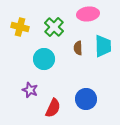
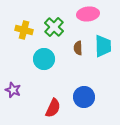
yellow cross: moved 4 px right, 3 px down
purple star: moved 17 px left
blue circle: moved 2 px left, 2 px up
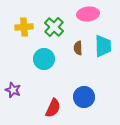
yellow cross: moved 3 px up; rotated 18 degrees counterclockwise
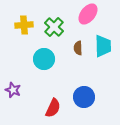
pink ellipse: rotated 45 degrees counterclockwise
yellow cross: moved 2 px up
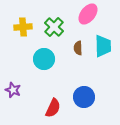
yellow cross: moved 1 px left, 2 px down
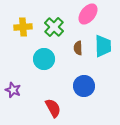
blue circle: moved 11 px up
red semicircle: rotated 54 degrees counterclockwise
